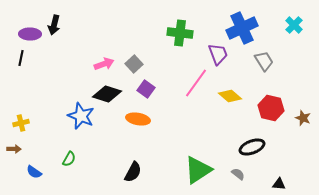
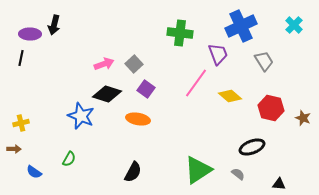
blue cross: moved 1 px left, 2 px up
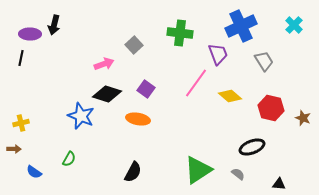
gray square: moved 19 px up
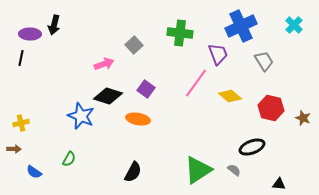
black diamond: moved 1 px right, 2 px down
gray semicircle: moved 4 px left, 4 px up
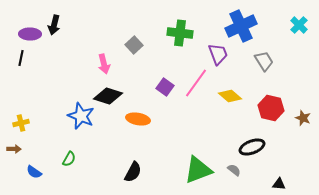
cyan cross: moved 5 px right
pink arrow: rotated 96 degrees clockwise
purple square: moved 19 px right, 2 px up
green triangle: rotated 12 degrees clockwise
